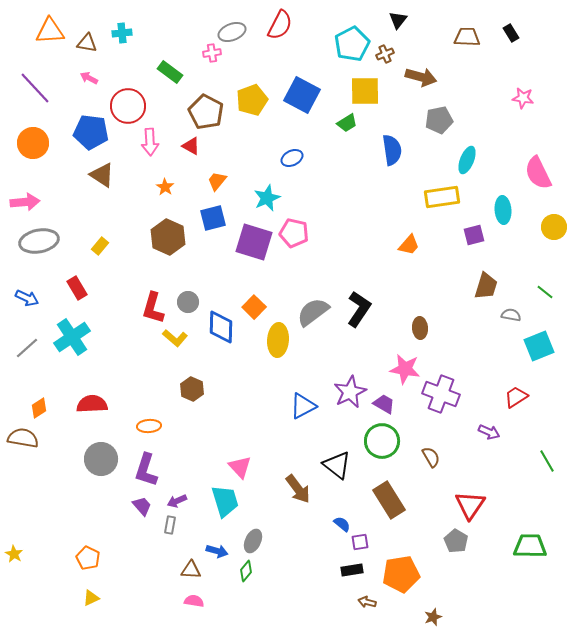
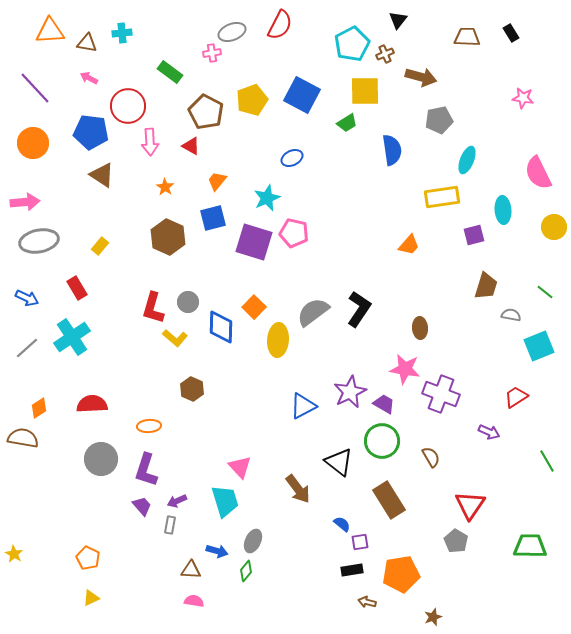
black triangle at (337, 465): moved 2 px right, 3 px up
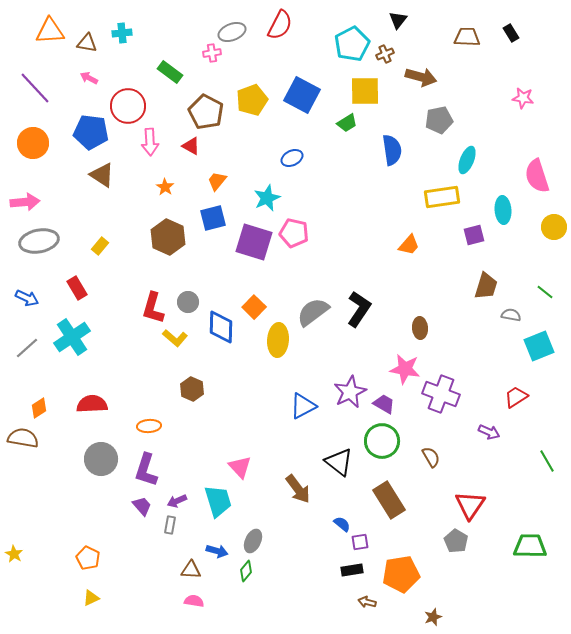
pink semicircle at (538, 173): moved 1 px left, 3 px down; rotated 8 degrees clockwise
cyan trapezoid at (225, 501): moved 7 px left
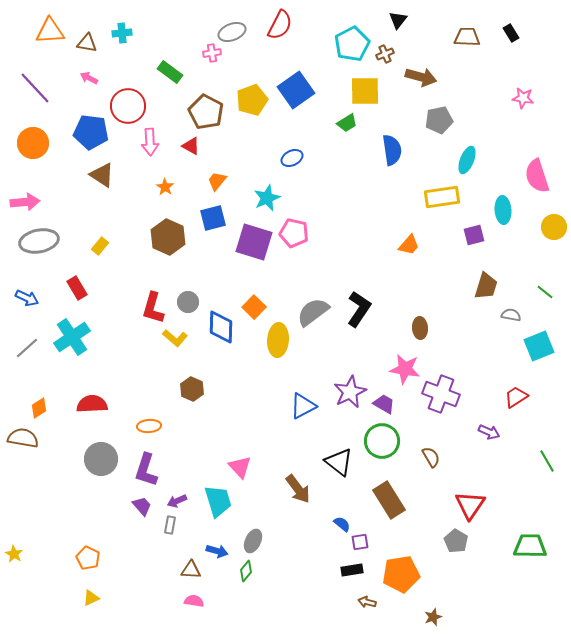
blue square at (302, 95): moved 6 px left, 5 px up; rotated 27 degrees clockwise
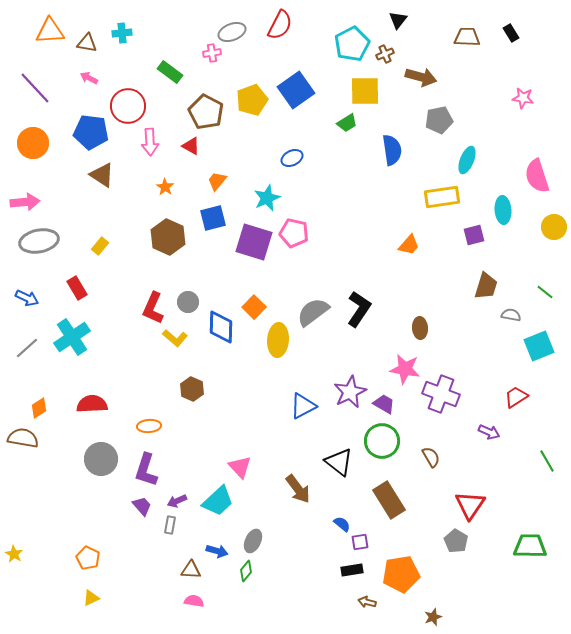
red L-shape at (153, 308): rotated 8 degrees clockwise
cyan trapezoid at (218, 501): rotated 64 degrees clockwise
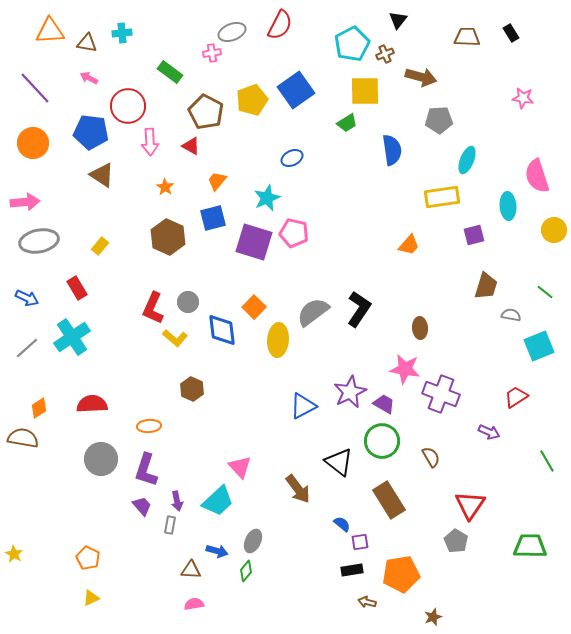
gray pentagon at (439, 120): rotated 8 degrees clockwise
cyan ellipse at (503, 210): moved 5 px right, 4 px up
yellow circle at (554, 227): moved 3 px down
blue diamond at (221, 327): moved 1 px right, 3 px down; rotated 8 degrees counterclockwise
purple arrow at (177, 501): rotated 78 degrees counterclockwise
pink semicircle at (194, 601): moved 3 px down; rotated 18 degrees counterclockwise
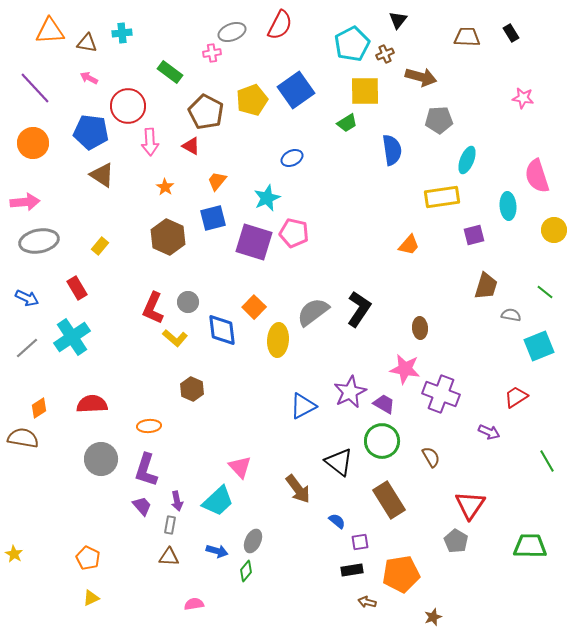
blue semicircle at (342, 524): moved 5 px left, 3 px up
brown triangle at (191, 570): moved 22 px left, 13 px up
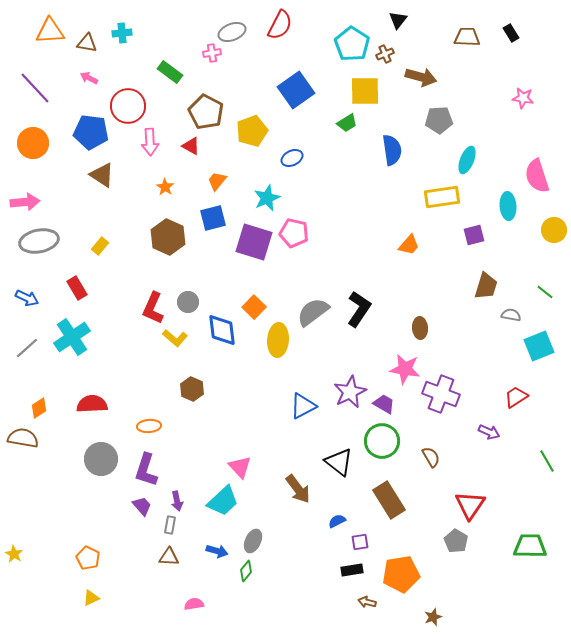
cyan pentagon at (352, 44): rotated 12 degrees counterclockwise
yellow pentagon at (252, 100): moved 31 px down
cyan trapezoid at (218, 501): moved 5 px right
blue semicircle at (337, 521): rotated 66 degrees counterclockwise
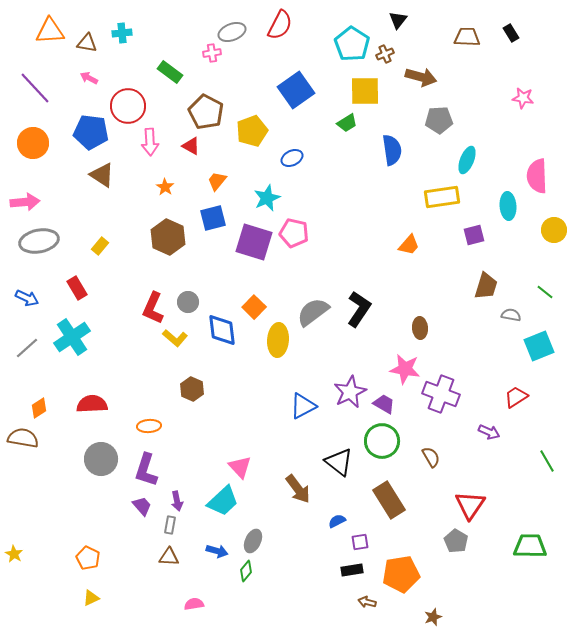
pink semicircle at (537, 176): rotated 16 degrees clockwise
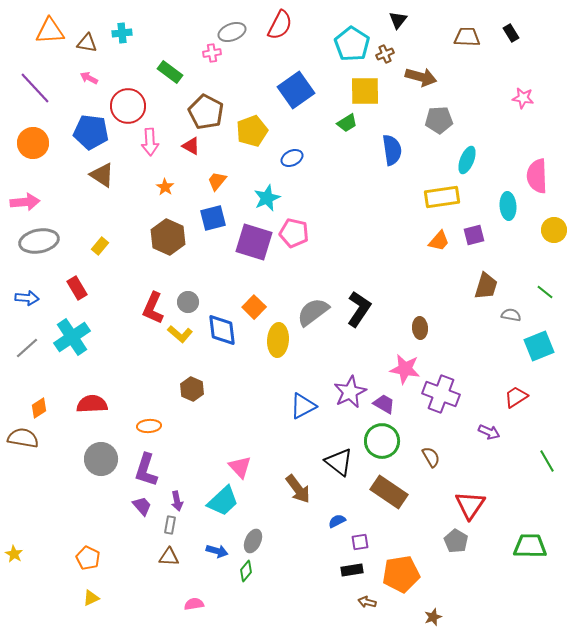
orange trapezoid at (409, 245): moved 30 px right, 4 px up
blue arrow at (27, 298): rotated 20 degrees counterclockwise
yellow L-shape at (175, 338): moved 5 px right, 4 px up
brown rectangle at (389, 500): moved 8 px up; rotated 24 degrees counterclockwise
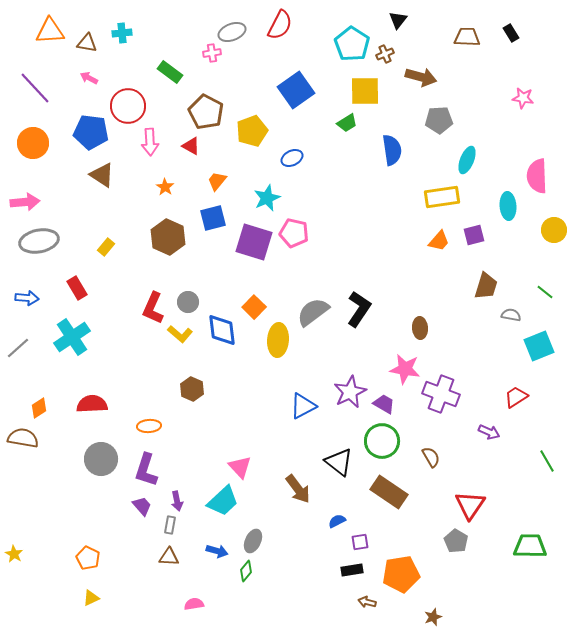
yellow rectangle at (100, 246): moved 6 px right, 1 px down
gray line at (27, 348): moved 9 px left
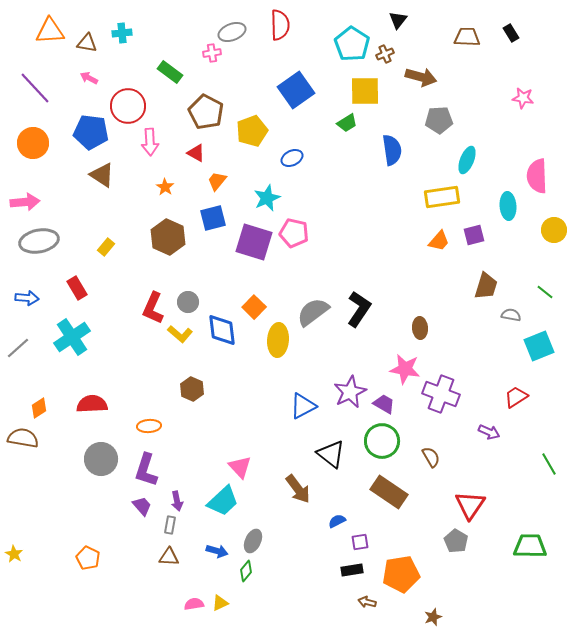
red semicircle at (280, 25): rotated 28 degrees counterclockwise
red triangle at (191, 146): moved 5 px right, 7 px down
green line at (547, 461): moved 2 px right, 3 px down
black triangle at (339, 462): moved 8 px left, 8 px up
yellow triangle at (91, 598): moved 129 px right, 5 px down
